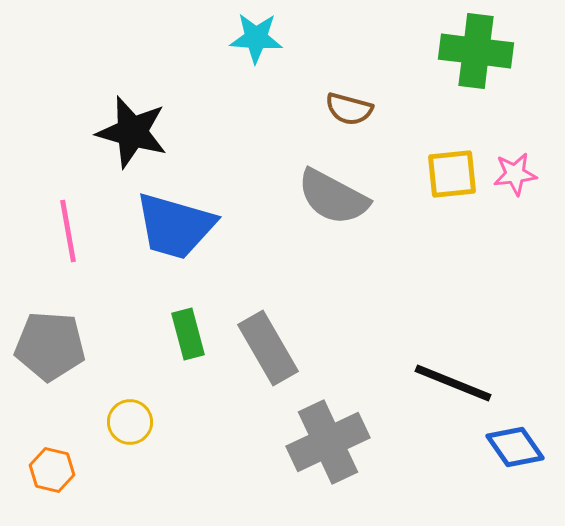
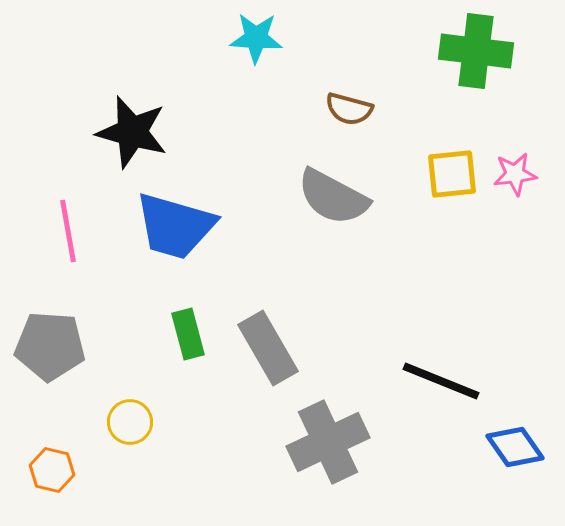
black line: moved 12 px left, 2 px up
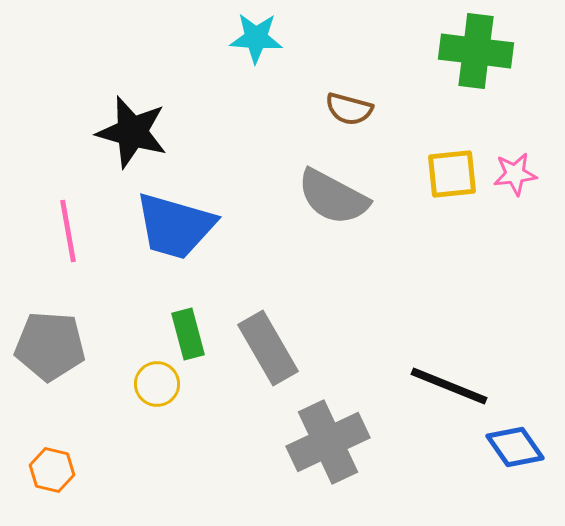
black line: moved 8 px right, 5 px down
yellow circle: moved 27 px right, 38 px up
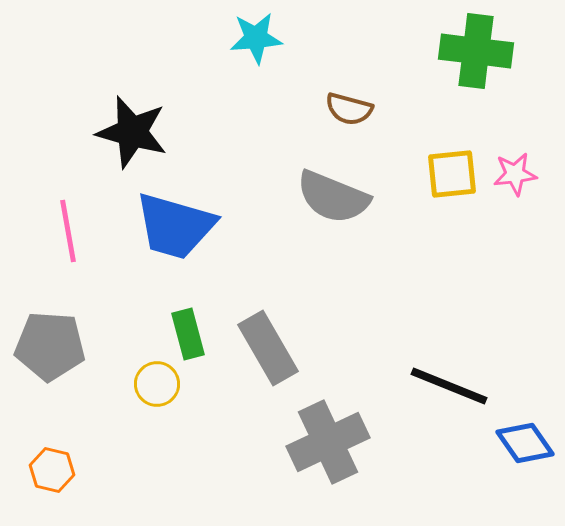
cyan star: rotated 8 degrees counterclockwise
gray semicircle: rotated 6 degrees counterclockwise
blue diamond: moved 10 px right, 4 px up
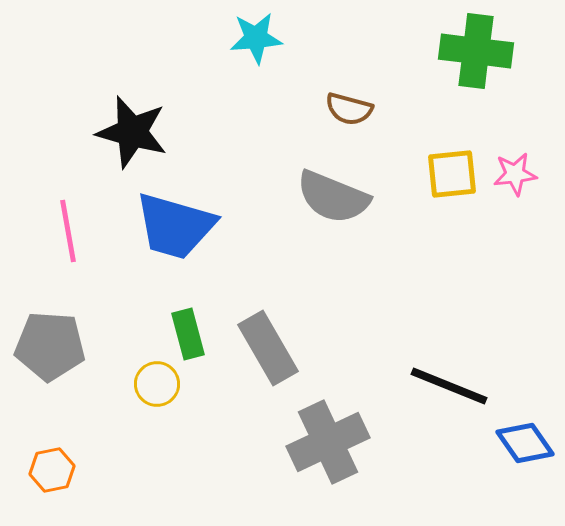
orange hexagon: rotated 24 degrees counterclockwise
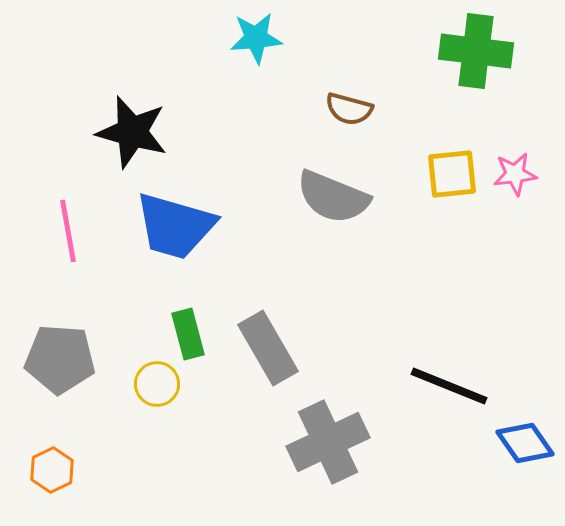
gray pentagon: moved 10 px right, 13 px down
orange hexagon: rotated 15 degrees counterclockwise
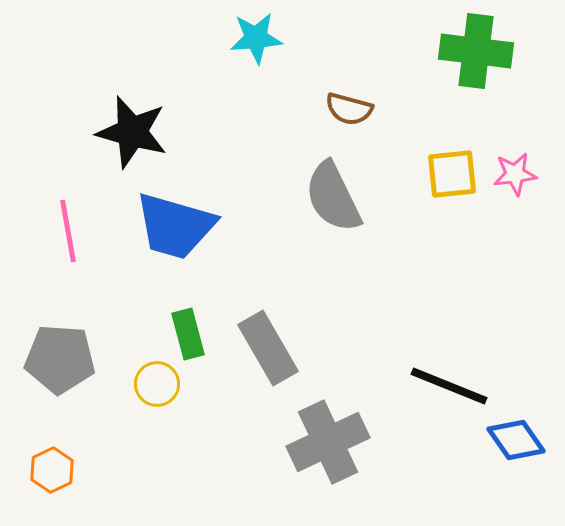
gray semicircle: rotated 42 degrees clockwise
blue diamond: moved 9 px left, 3 px up
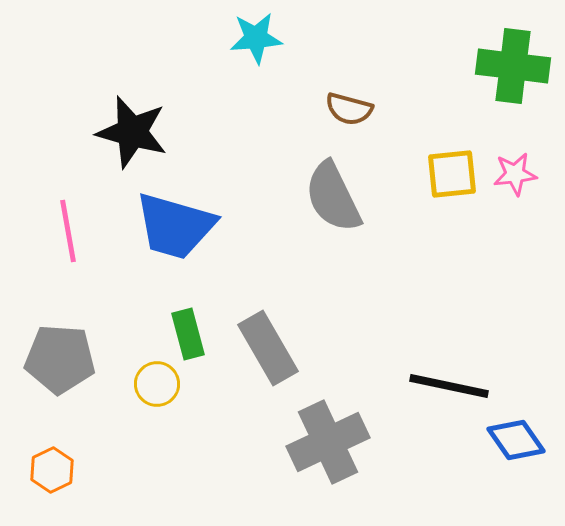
green cross: moved 37 px right, 15 px down
black line: rotated 10 degrees counterclockwise
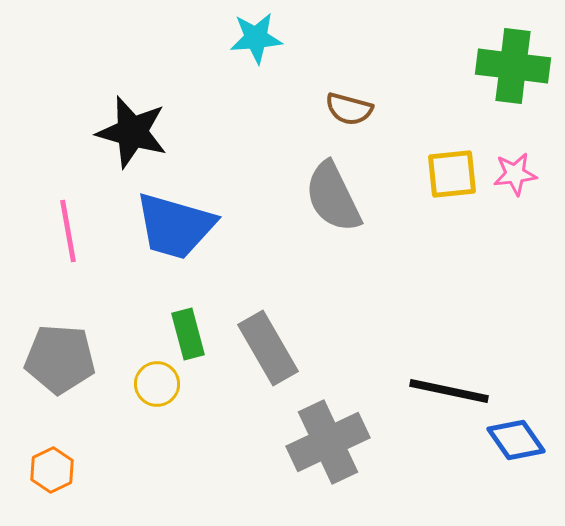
black line: moved 5 px down
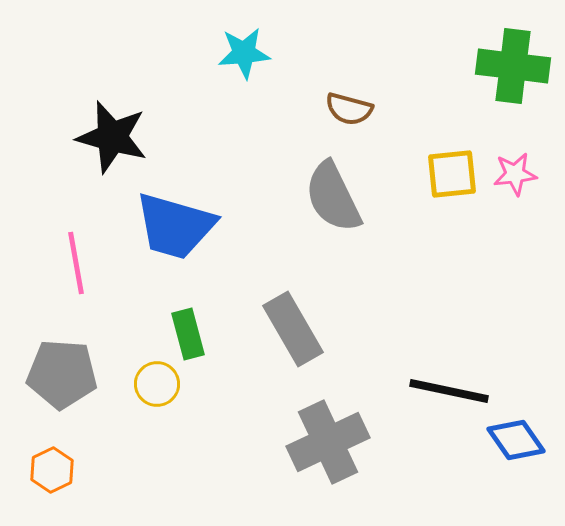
cyan star: moved 12 px left, 15 px down
black star: moved 20 px left, 5 px down
pink line: moved 8 px right, 32 px down
gray rectangle: moved 25 px right, 19 px up
gray pentagon: moved 2 px right, 15 px down
